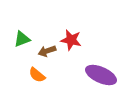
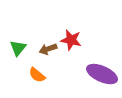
green triangle: moved 4 px left, 9 px down; rotated 30 degrees counterclockwise
brown arrow: moved 1 px right, 2 px up
purple ellipse: moved 1 px right, 1 px up
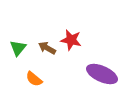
brown arrow: moved 1 px left, 1 px up; rotated 48 degrees clockwise
orange semicircle: moved 3 px left, 4 px down
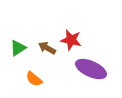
green triangle: rotated 18 degrees clockwise
purple ellipse: moved 11 px left, 5 px up
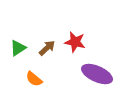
red star: moved 4 px right, 2 px down
brown arrow: rotated 108 degrees clockwise
purple ellipse: moved 6 px right, 5 px down
